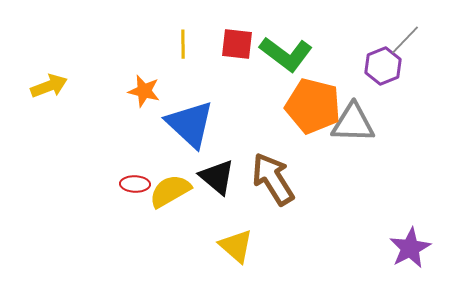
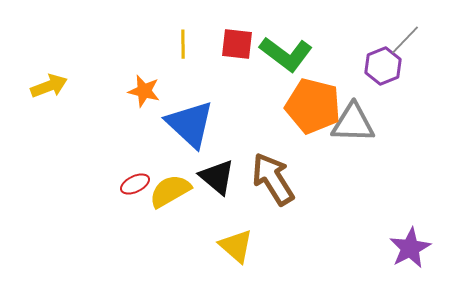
red ellipse: rotated 28 degrees counterclockwise
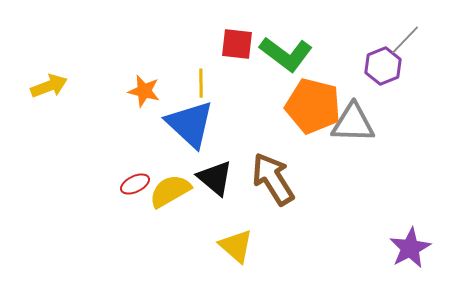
yellow line: moved 18 px right, 39 px down
black triangle: moved 2 px left, 1 px down
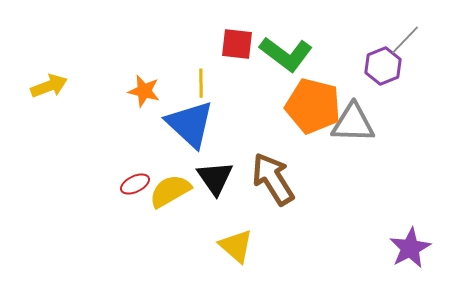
black triangle: rotated 15 degrees clockwise
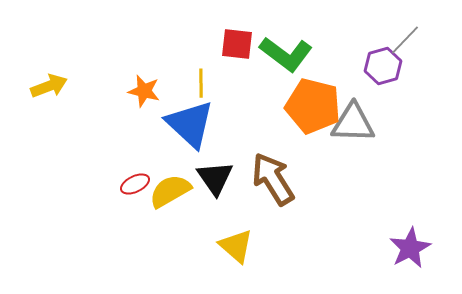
purple hexagon: rotated 6 degrees clockwise
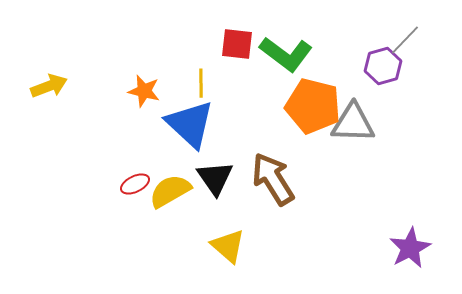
yellow triangle: moved 8 px left
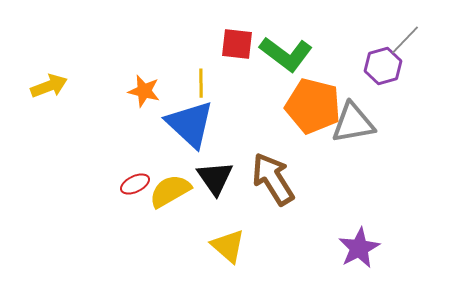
gray triangle: rotated 12 degrees counterclockwise
purple star: moved 51 px left
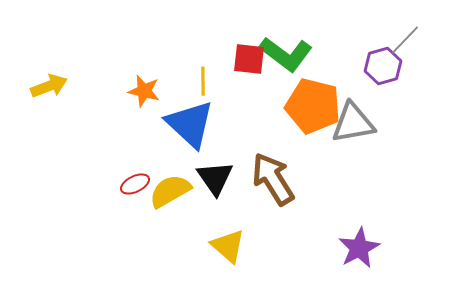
red square: moved 12 px right, 15 px down
yellow line: moved 2 px right, 2 px up
